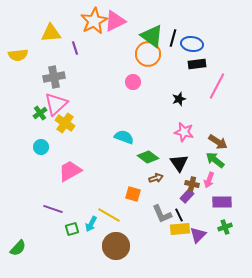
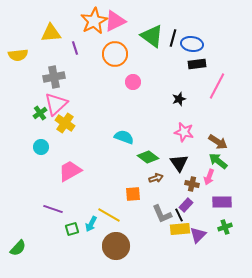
orange circle at (148, 54): moved 33 px left
green arrow at (215, 160): moved 3 px right, 1 px down
pink arrow at (209, 180): moved 3 px up
orange square at (133, 194): rotated 21 degrees counterclockwise
purple rectangle at (187, 196): moved 1 px left, 9 px down
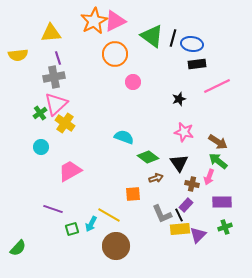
purple line at (75, 48): moved 17 px left, 10 px down
pink line at (217, 86): rotated 36 degrees clockwise
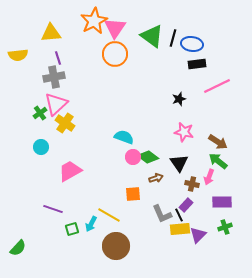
pink triangle at (115, 21): moved 7 px down; rotated 30 degrees counterclockwise
pink circle at (133, 82): moved 75 px down
